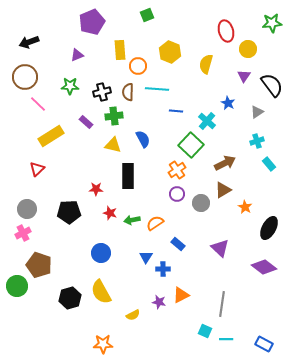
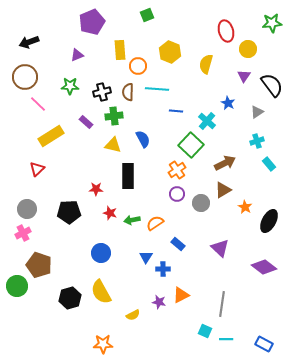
black ellipse at (269, 228): moved 7 px up
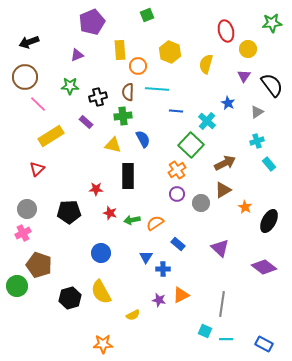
black cross at (102, 92): moved 4 px left, 5 px down
green cross at (114, 116): moved 9 px right
purple star at (159, 302): moved 2 px up
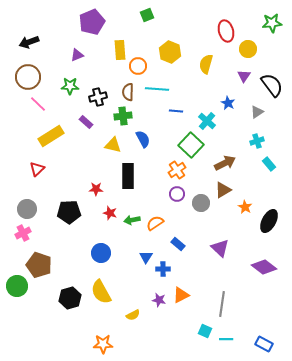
brown circle at (25, 77): moved 3 px right
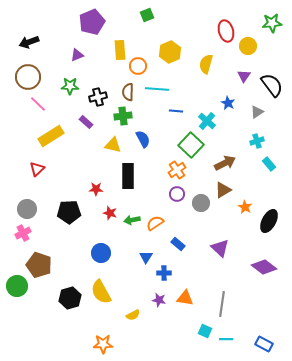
yellow circle at (248, 49): moved 3 px up
yellow hexagon at (170, 52): rotated 15 degrees clockwise
blue cross at (163, 269): moved 1 px right, 4 px down
orange triangle at (181, 295): moved 4 px right, 3 px down; rotated 36 degrees clockwise
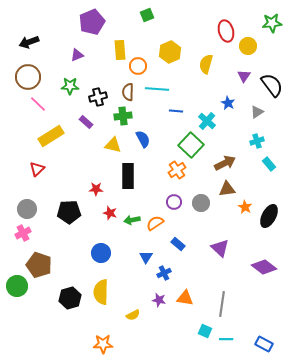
brown triangle at (223, 190): moved 4 px right, 1 px up; rotated 24 degrees clockwise
purple circle at (177, 194): moved 3 px left, 8 px down
black ellipse at (269, 221): moved 5 px up
blue cross at (164, 273): rotated 24 degrees counterclockwise
yellow semicircle at (101, 292): rotated 30 degrees clockwise
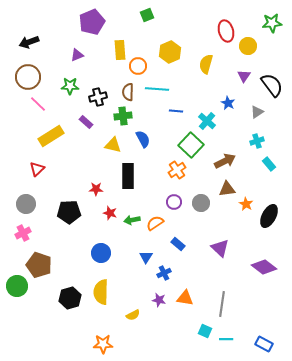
brown arrow at (225, 163): moved 2 px up
orange star at (245, 207): moved 1 px right, 3 px up
gray circle at (27, 209): moved 1 px left, 5 px up
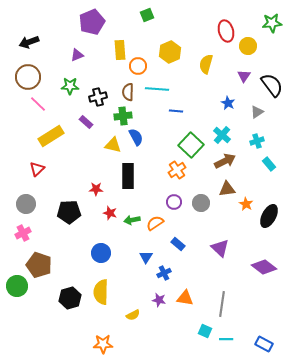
cyan cross at (207, 121): moved 15 px right, 14 px down
blue semicircle at (143, 139): moved 7 px left, 2 px up
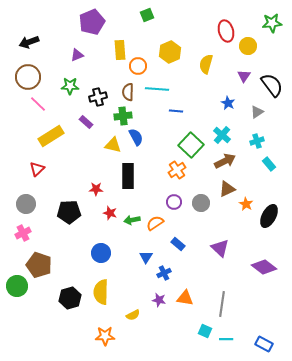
brown triangle at (227, 189): rotated 18 degrees counterclockwise
orange star at (103, 344): moved 2 px right, 8 px up
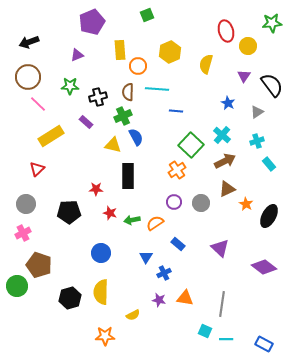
green cross at (123, 116): rotated 18 degrees counterclockwise
